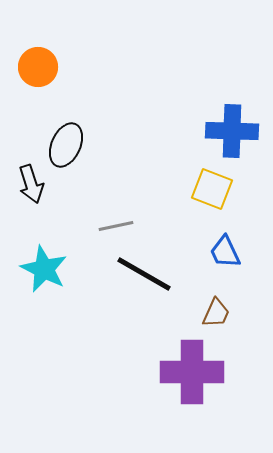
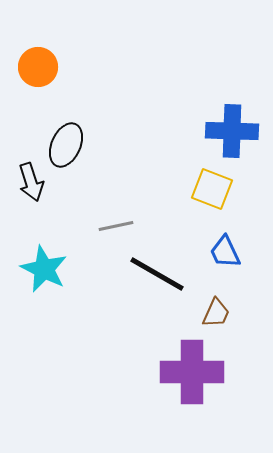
black arrow: moved 2 px up
black line: moved 13 px right
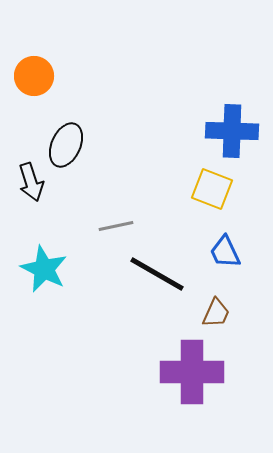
orange circle: moved 4 px left, 9 px down
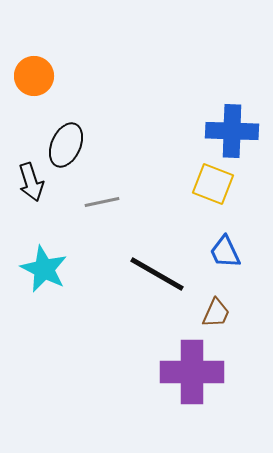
yellow square: moved 1 px right, 5 px up
gray line: moved 14 px left, 24 px up
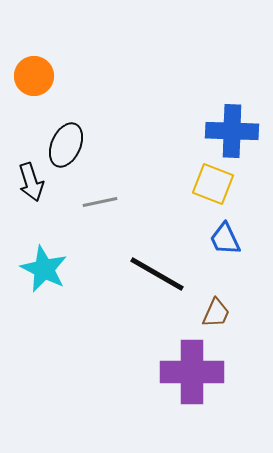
gray line: moved 2 px left
blue trapezoid: moved 13 px up
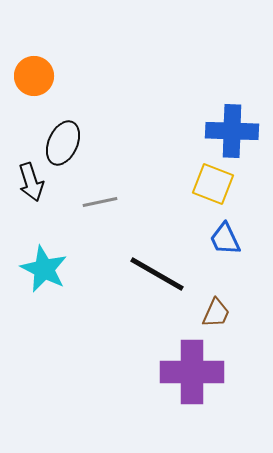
black ellipse: moved 3 px left, 2 px up
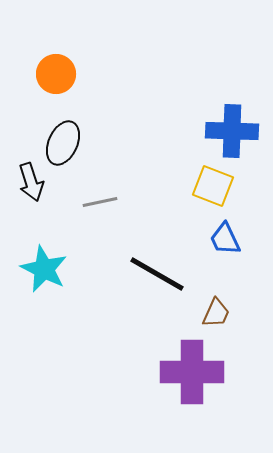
orange circle: moved 22 px right, 2 px up
yellow square: moved 2 px down
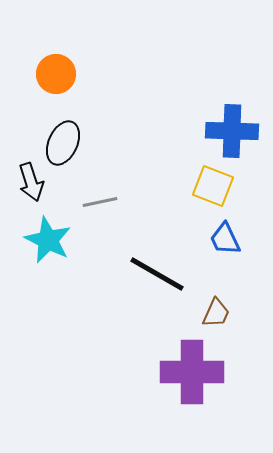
cyan star: moved 4 px right, 29 px up
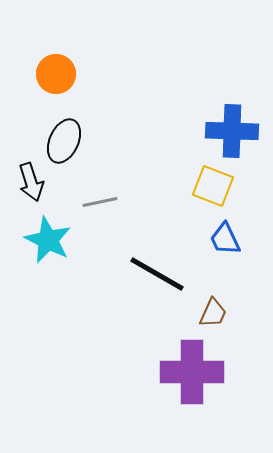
black ellipse: moved 1 px right, 2 px up
brown trapezoid: moved 3 px left
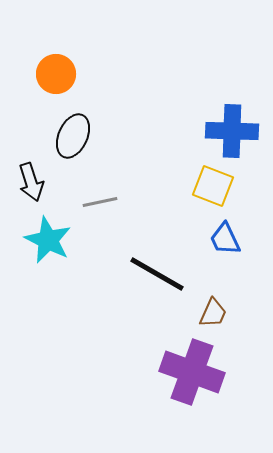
black ellipse: moved 9 px right, 5 px up
purple cross: rotated 20 degrees clockwise
